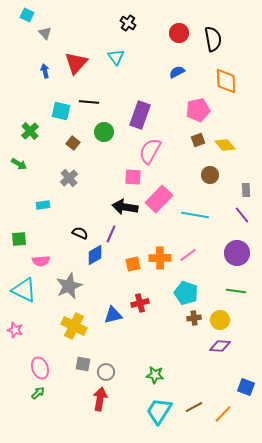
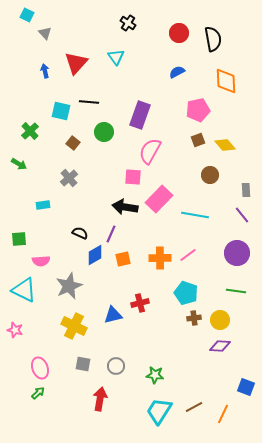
orange square at (133, 264): moved 10 px left, 5 px up
gray circle at (106, 372): moved 10 px right, 6 px up
orange line at (223, 414): rotated 18 degrees counterclockwise
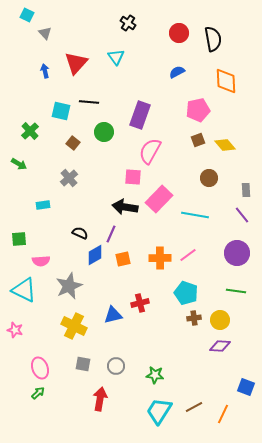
brown circle at (210, 175): moved 1 px left, 3 px down
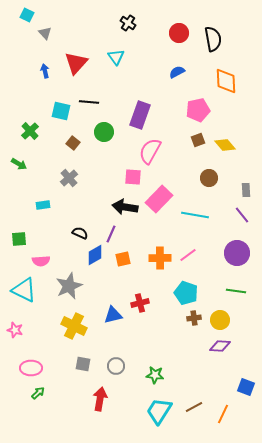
pink ellipse at (40, 368): moved 9 px left; rotated 70 degrees counterclockwise
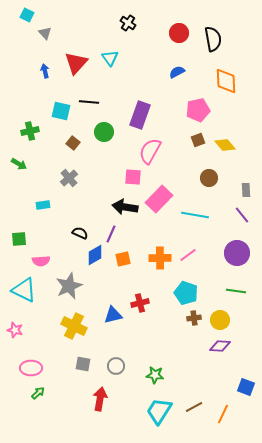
cyan triangle at (116, 57): moved 6 px left, 1 px down
green cross at (30, 131): rotated 30 degrees clockwise
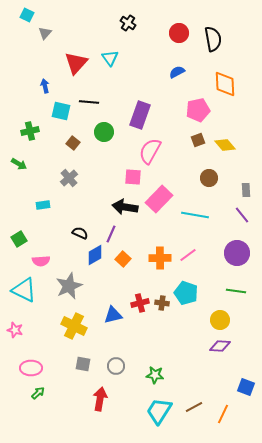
gray triangle at (45, 33): rotated 24 degrees clockwise
blue arrow at (45, 71): moved 15 px down
orange diamond at (226, 81): moved 1 px left, 3 px down
green square at (19, 239): rotated 28 degrees counterclockwise
orange square at (123, 259): rotated 35 degrees counterclockwise
brown cross at (194, 318): moved 32 px left, 15 px up; rotated 16 degrees clockwise
